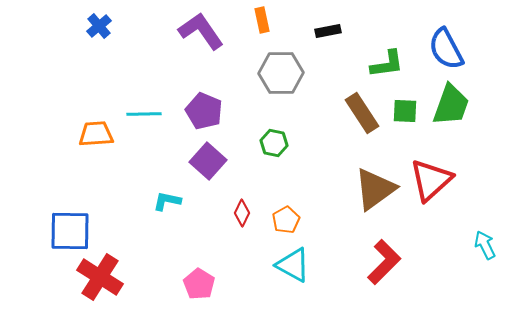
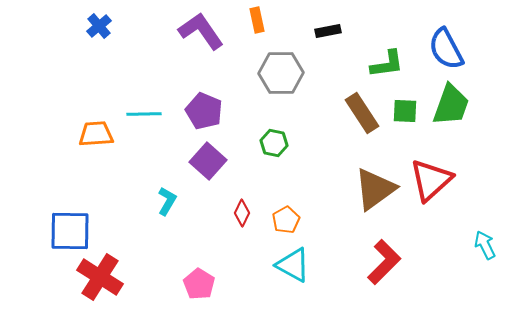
orange rectangle: moved 5 px left
cyan L-shape: rotated 108 degrees clockwise
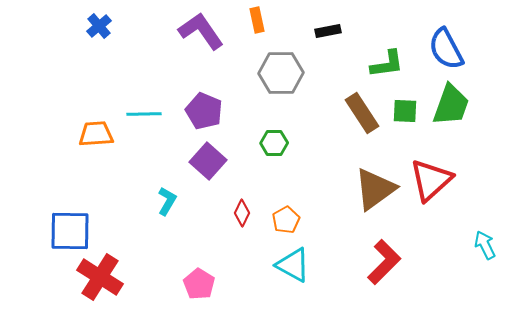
green hexagon: rotated 12 degrees counterclockwise
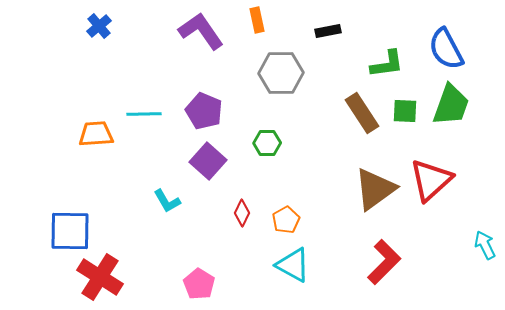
green hexagon: moved 7 px left
cyan L-shape: rotated 120 degrees clockwise
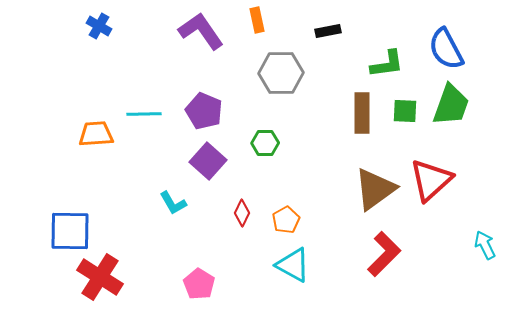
blue cross: rotated 20 degrees counterclockwise
brown rectangle: rotated 33 degrees clockwise
green hexagon: moved 2 px left
cyan L-shape: moved 6 px right, 2 px down
red L-shape: moved 8 px up
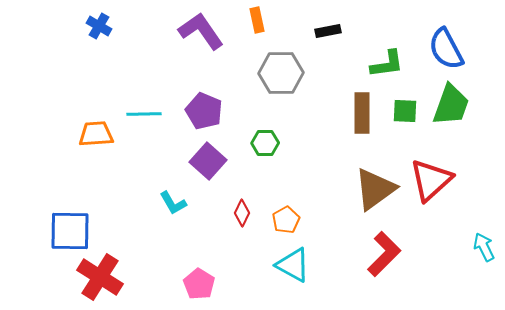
cyan arrow: moved 1 px left, 2 px down
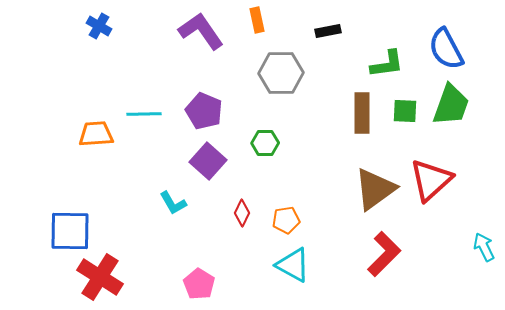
orange pentagon: rotated 20 degrees clockwise
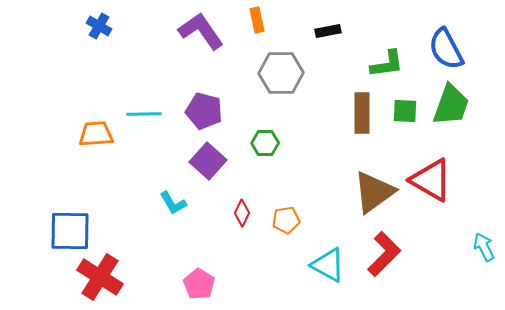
purple pentagon: rotated 9 degrees counterclockwise
red triangle: rotated 48 degrees counterclockwise
brown triangle: moved 1 px left, 3 px down
cyan triangle: moved 35 px right
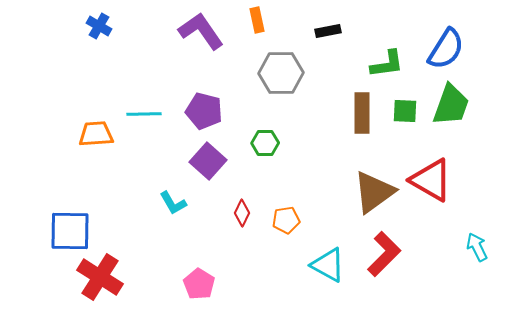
blue semicircle: rotated 120 degrees counterclockwise
cyan arrow: moved 7 px left
